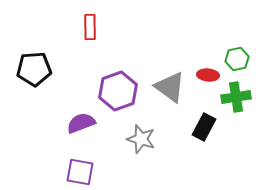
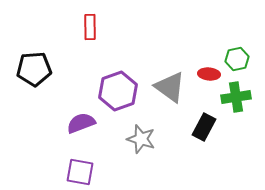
red ellipse: moved 1 px right, 1 px up
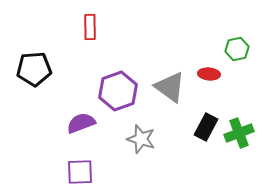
green hexagon: moved 10 px up
green cross: moved 3 px right, 36 px down; rotated 12 degrees counterclockwise
black rectangle: moved 2 px right
purple square: rotated 12 degrees counterclockwise
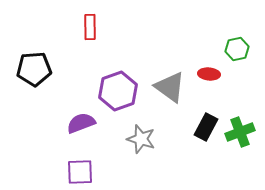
green cross: moved 1 px right, 1 px up
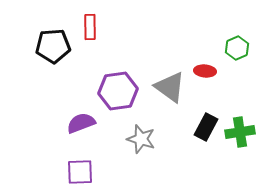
green hexagon: moved 1 px up; rotated 10 degrees counterclockwise
black pentagon: moved 19 px right, 23 px up
red ellipse: moved 4 px left, 3 px up
purple hexagon: rotated 12 degrees clockwise
green cross: rotated 12 degrees clockwise
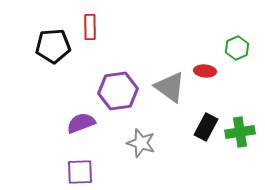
gray star: moved 4 px down
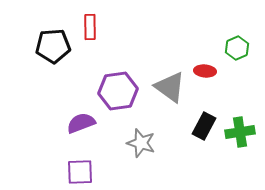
black rectangle: moved 2 px left, 1 px up
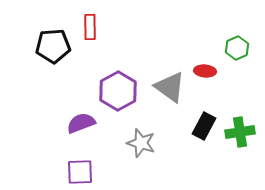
purple hexagon: rotated 21 degrees counterclockwise
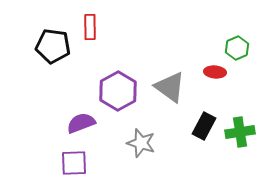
black pentagon: rotated 12 degrees clockwise
red ellipse: moved 10 px right, 1 px down
purple square: moved 6 px left, 9 px up
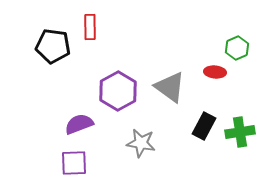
purple semicircle: moved 2 px left, 1 px down
gray star: rotated 8 degrees counterclockwise
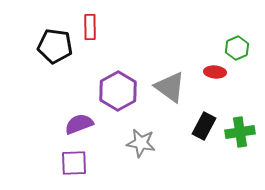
black pentagon: moved 2 px right
